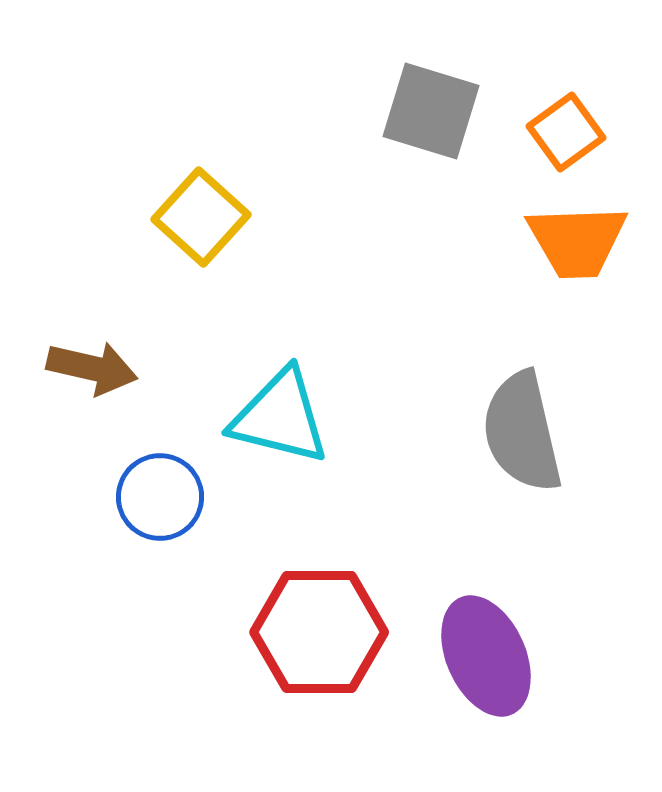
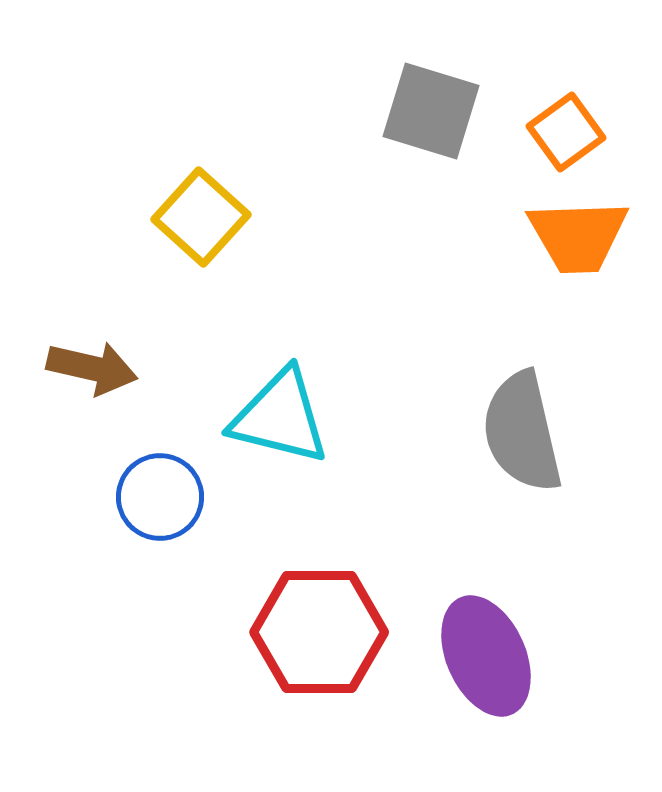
orange trapezoid: moved 1 px right, 5 px up
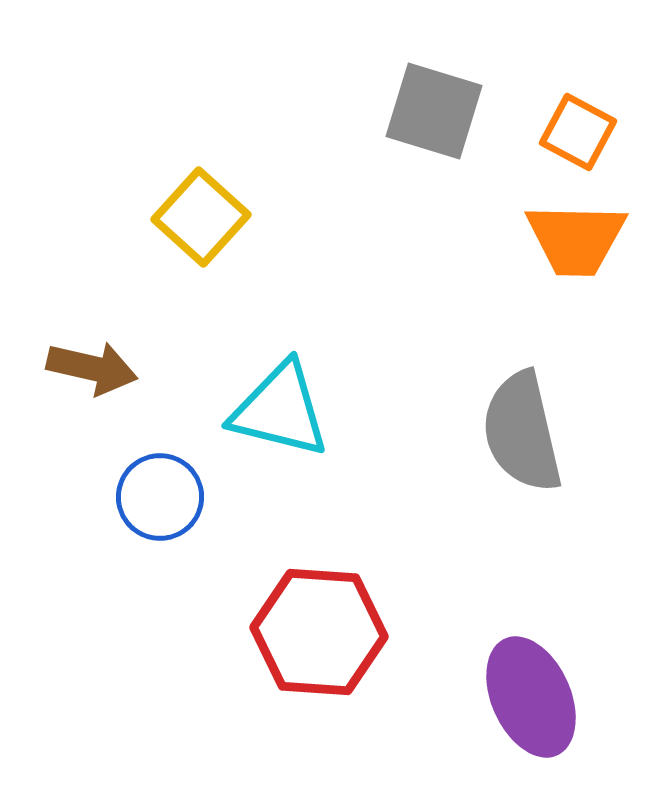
gray square: moved 3 px right
orange square: moved 12 px right; rotated 26 degrees counterclockwise
orange trapezoid: moved 2 px left, 3 px down; rotated 3 degrees clockwise
cyan triangle: moved 7 px up
red hexagon: rotated 4 degrees clockwise
purple ellipse: moved 45 px right, 41 px down
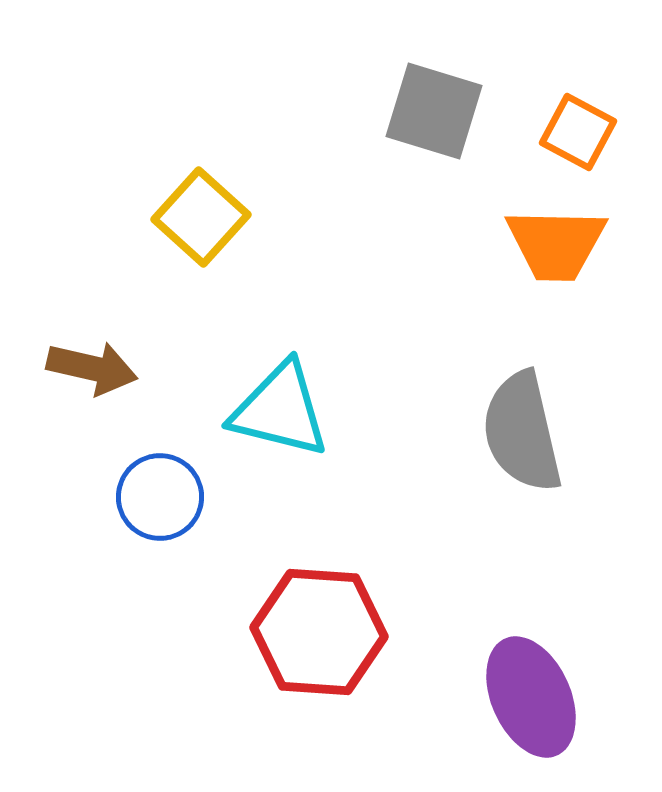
orange trapezoid: moved 20 px left, 5 px down
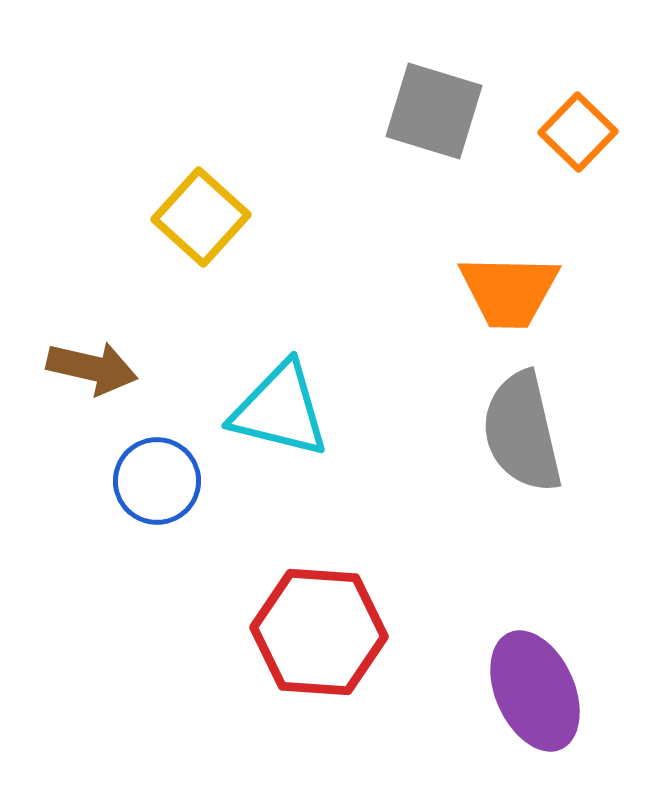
orange square: rotated 16 degrees clockwise
orange trapezoid: moved 47 px left, 47 px down
blue circle: moved 3 px left, 16 px up
purple ellipse: moved 4 px right, 6 px up
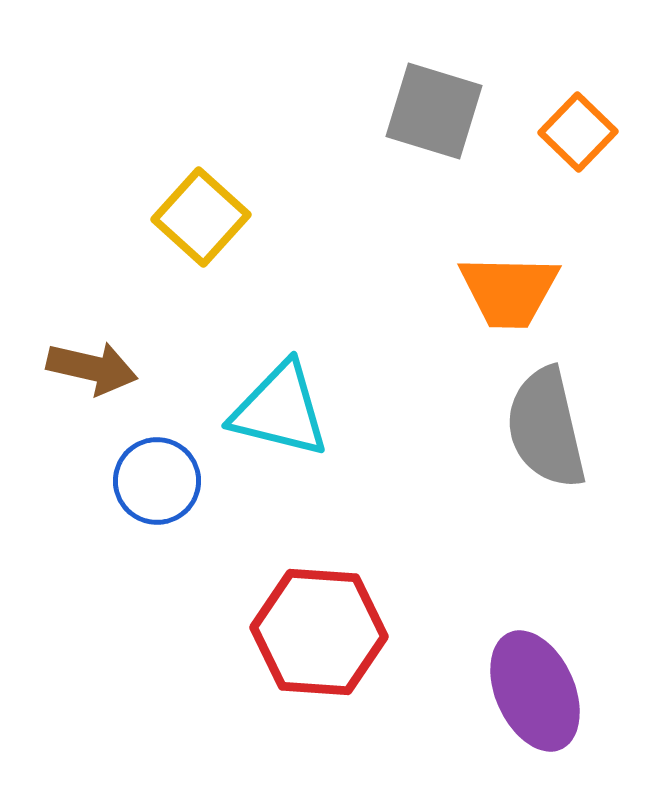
gray semicircle: moved 24 px right, 4 px up
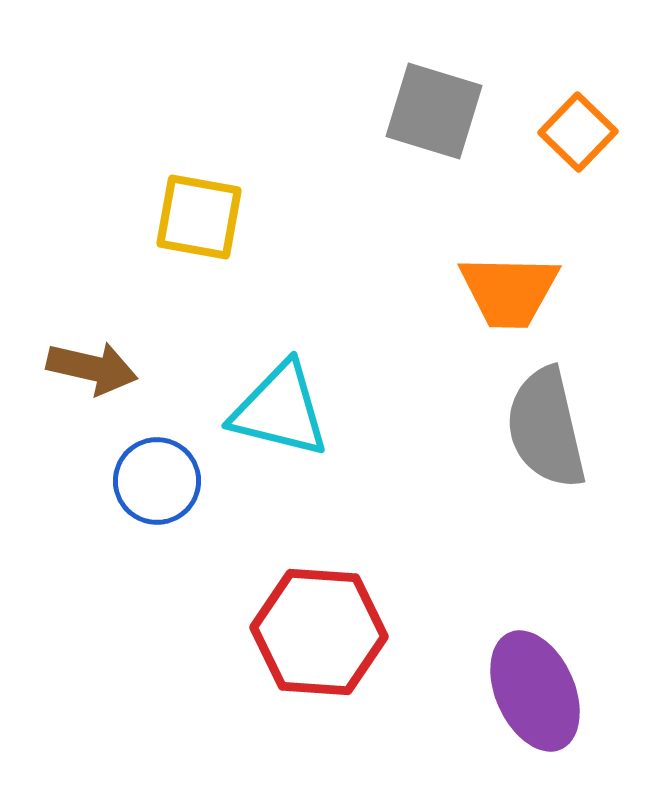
yellow square: moved 2 px left; rotated 32 degrees counterclockwise
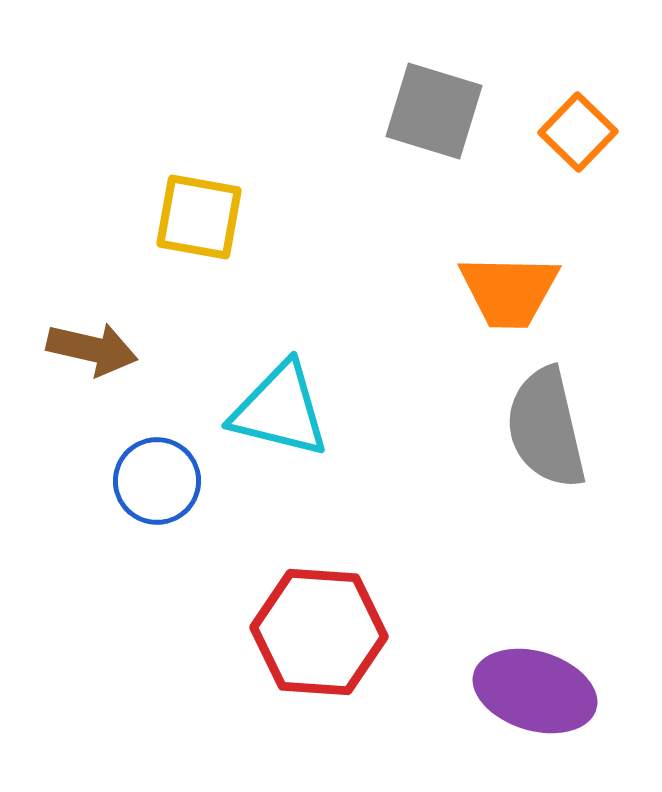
brown arrow: moved 19 px up
purple ellipse: rotated 49 degrees counterclockwise
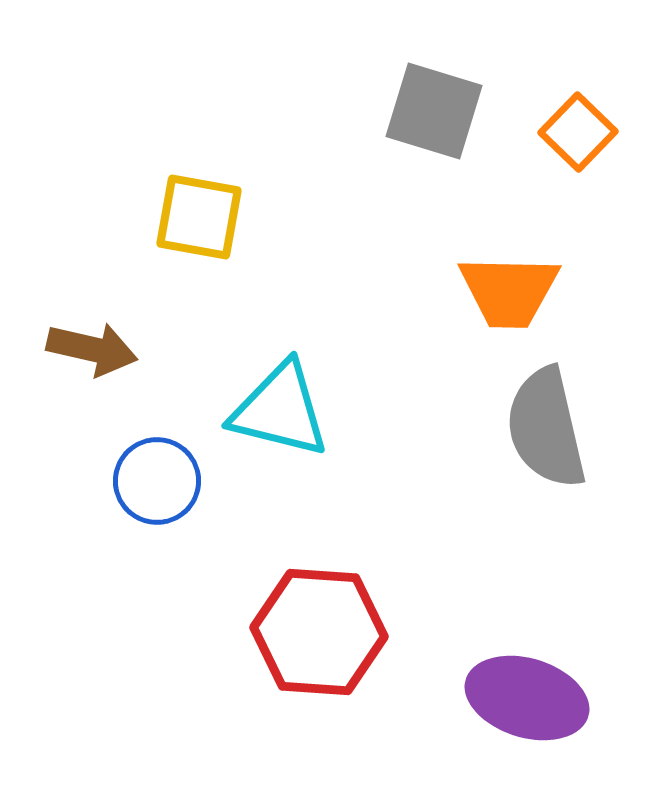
purple ellipse: moved 8 px left, 7 px down
